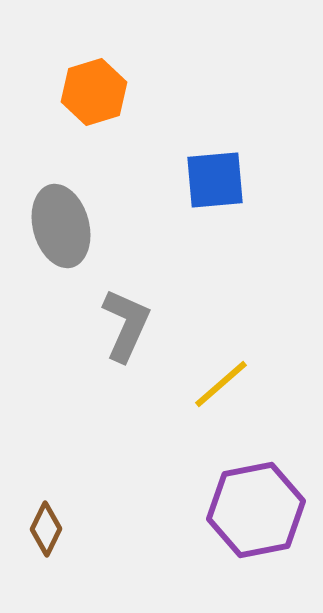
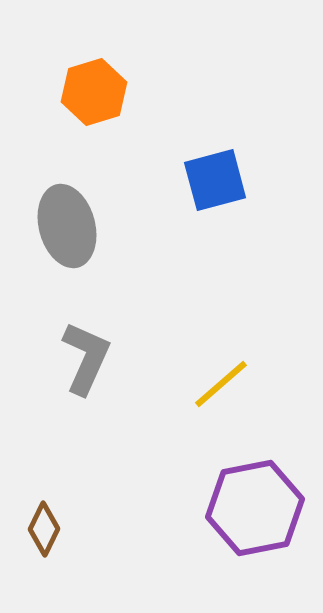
blue square: rotated 10 degrees counterclockwise
gray ellipse: moved 6 px right
gray L-shape: moved 40 px left, 33 px down
purple hexagon: moved 1 px left, 2 px up
brown diamond: moved 2 px left
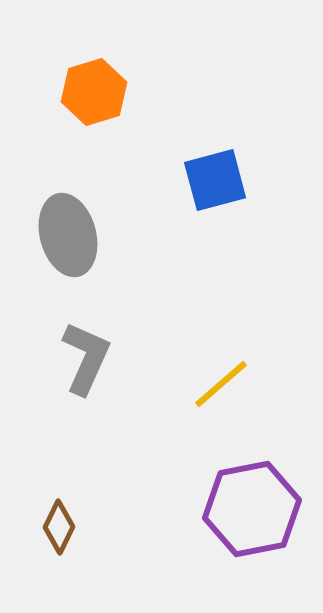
gray ellipse: moved 1 px right, 9 px down
purple hexagon: moved 3 px left, 1 px down
brown diamond: moved 15 px right, 2 px up
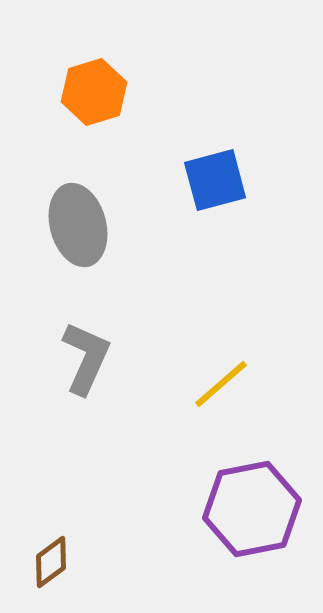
gray ellipse: moved 10 px right, 10 px up
brown diamond: moved 8 px left, 35 px down; rotated 28 degrees clockwise
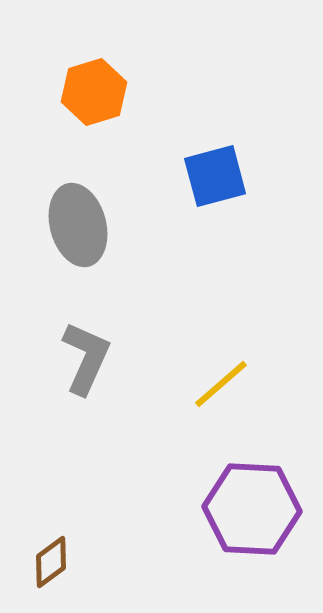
blue square: moved 4 px up
purple hexagon: rotated 14 degrees clockwise
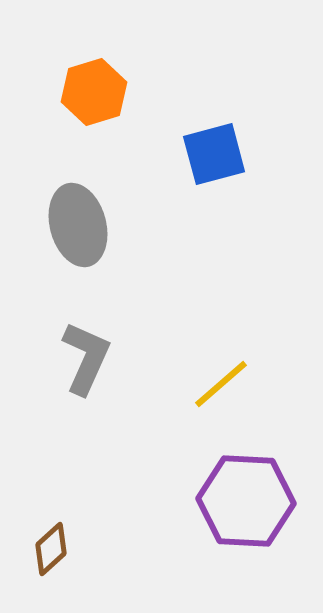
blue square: moved 1 px left, 22 px up
purple hexagon: moved 6 px left, 8 px up
brown diamond: moved 13 px up; rotated 6 degrees counterclockwise
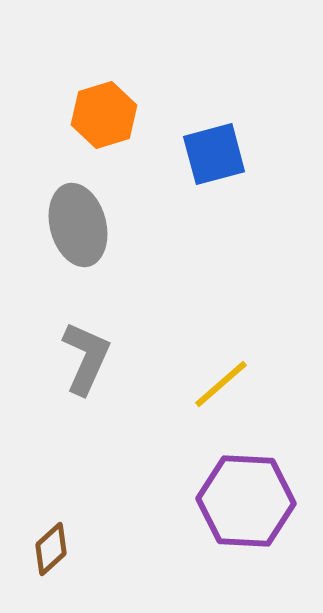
orange hexagon: moved 10 px right, 23 px down
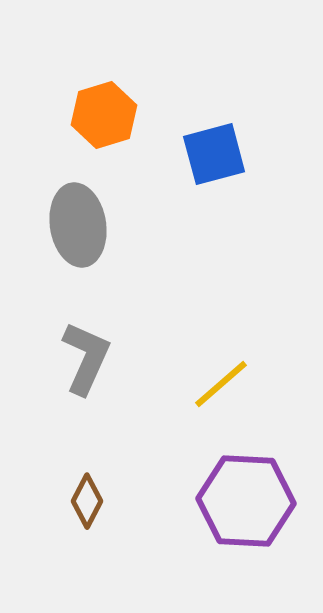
gray ellipse: rotated 6 degrees clockwise
brown diamond: moved 36 px right, 48 px up; rotated 20 degrees counterclockwise
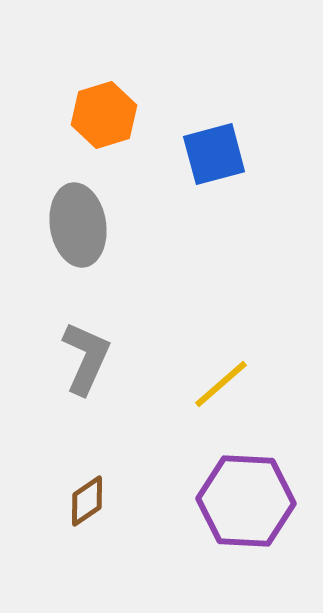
brown diamond: rotated 28 degrees clockwise
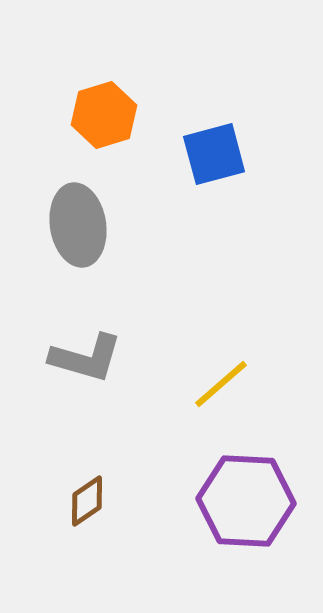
gray L-shape: rotated 82 degrees clockwise
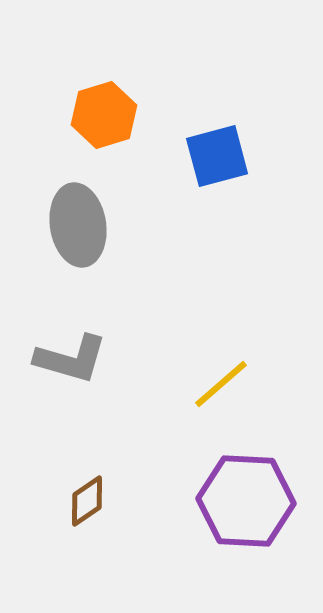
blue square: moved 3 px right, 2 px down
gray L-shape: moved 15 px left, 1 px down
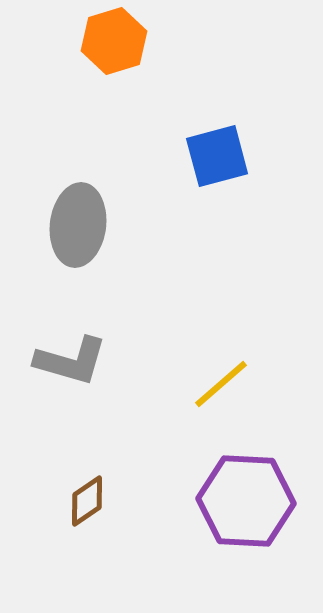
orange hexagon: moved 10 px right, 74 px up
gray ellipse: rotated 16 degrees clockwise
gray L-shape: moved 2 px down
